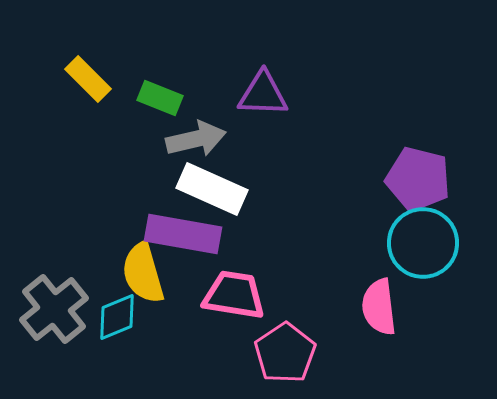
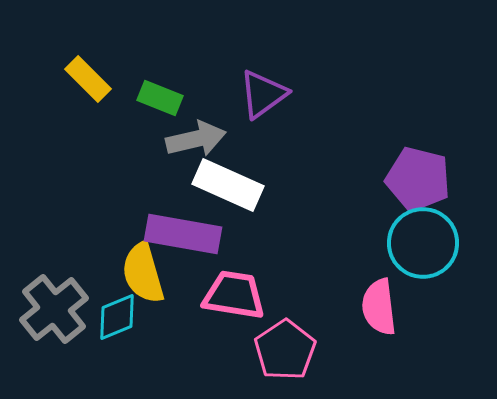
purple triangle: rotated 38 degrees counterclockwise
white rectangle: moved 16 px right, 4 px up
pink pentagon: moved 3 px up
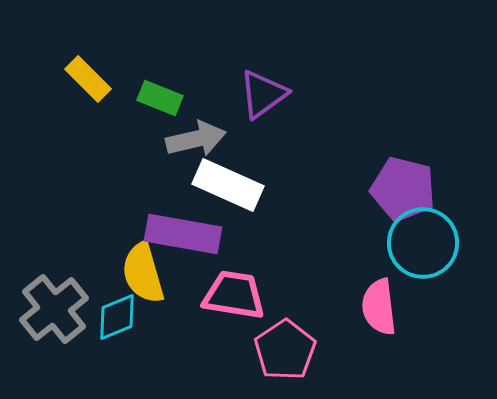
purple pentagon: moved 15 px left, 10 px down
